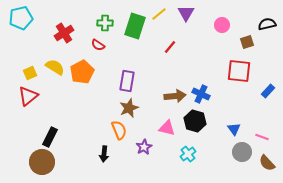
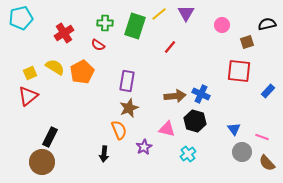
pink triangle: moved 1 px down
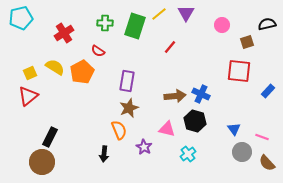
red semicircle: moved 6 px down
purple star: rotated 14 degrees counterclockwise
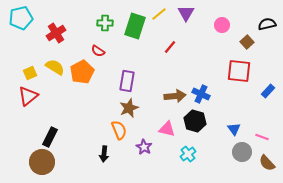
red cross: moved 8 px left
brown square: rotated 24 degrees counterclockwise
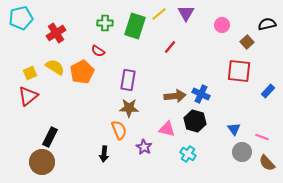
purple rectangle: moved 1 px right, 1 px up
brown star: rotated 24 degrees clockwise
cyan cross: rotated 21 degrees counterclockwise
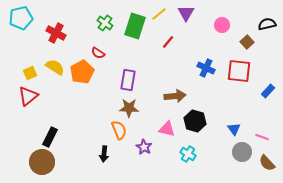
green cross: rotated 35 degrees clockwise
red cross: rotated 30 degrees counterclockwise
red line: moved 2 px left, 5 px up
red semicircle: moved 2 px down
blue cross: moved 5 px right, 26 px up
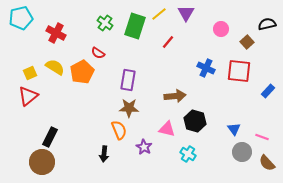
pink circle: moved 1 px left, 4 px down
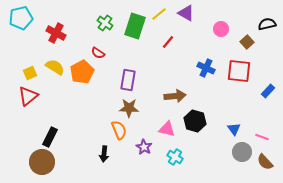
purple triangle: rotated 30 degrees counterclockwise
cyan cross: moved 13 px left, 3 px down
brown semicircle: moved 2 px left, 1 px up
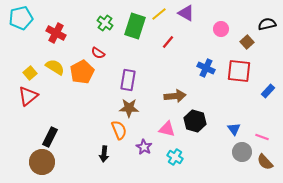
yellow square: rotated 16 degrees counterclockwise
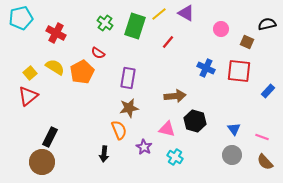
brown square: rotated 24 degrees counterclockwise
purple rectangle: moved 2 px up
brown star: rotated 12 degrees counterclockwise
gray circle: moved 10 px left, 3 px down
